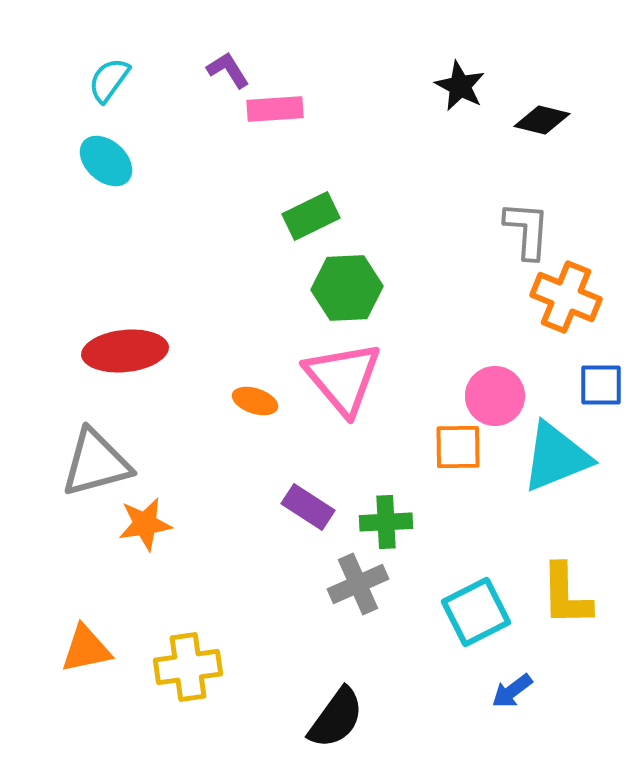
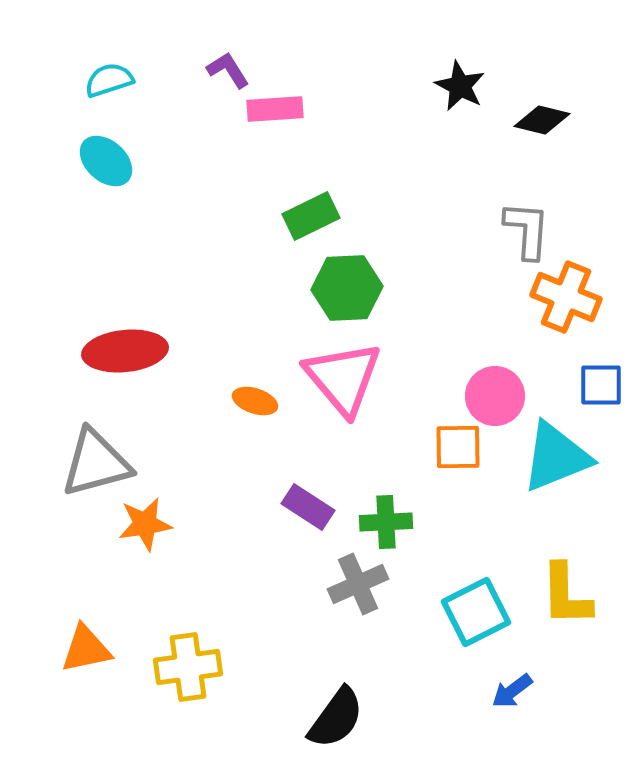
cyan semicircle: rotated 36 degrees clockwise
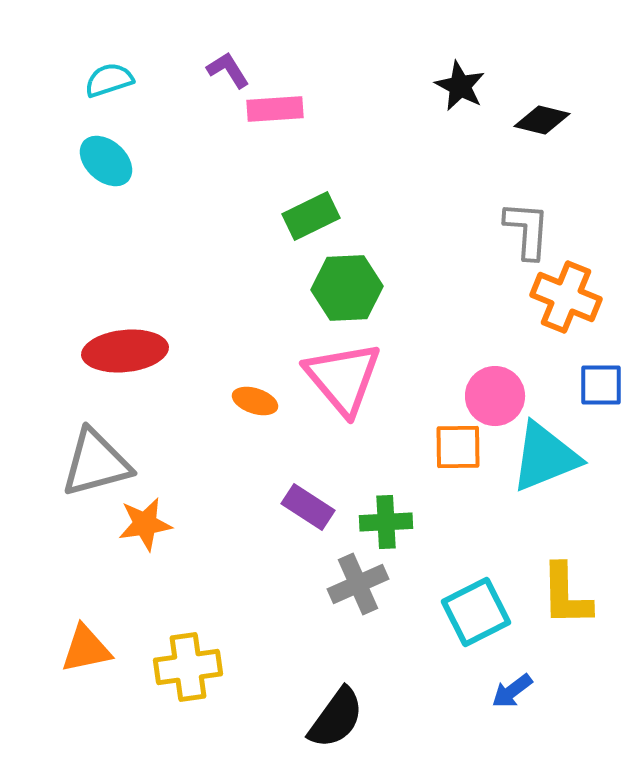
cyan triangle: moved 11 px left
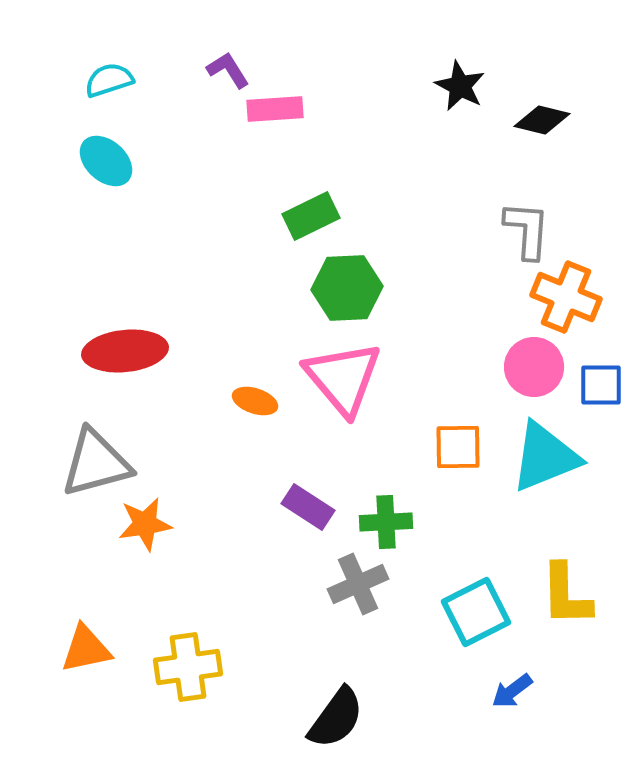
pink circle: moved 39 px right, 29 px up
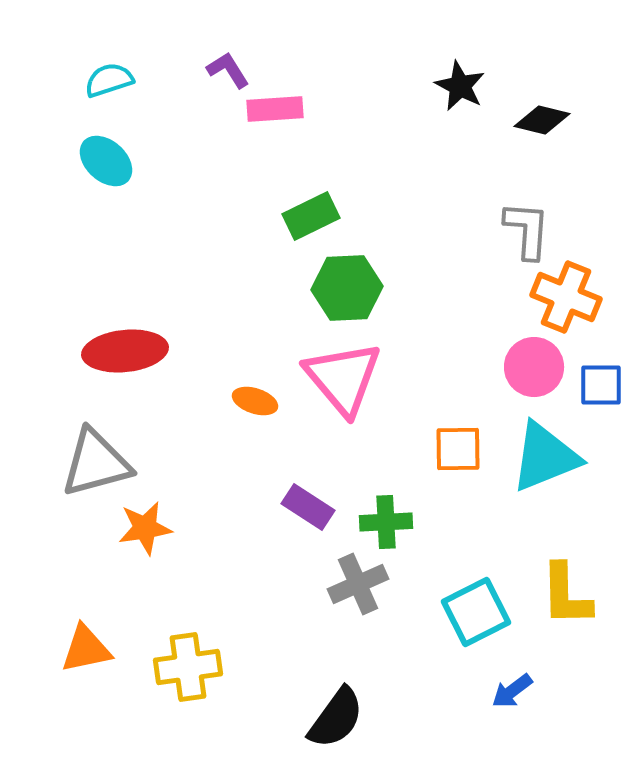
orange square: moved 2 px down
orange star: moved 4 px down
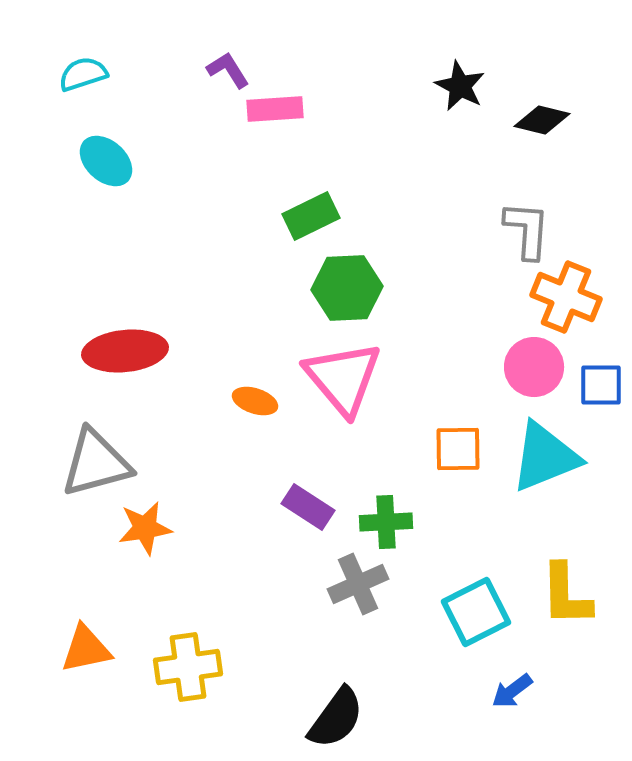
cyan semicircle: moved 26 px left, 6 px up
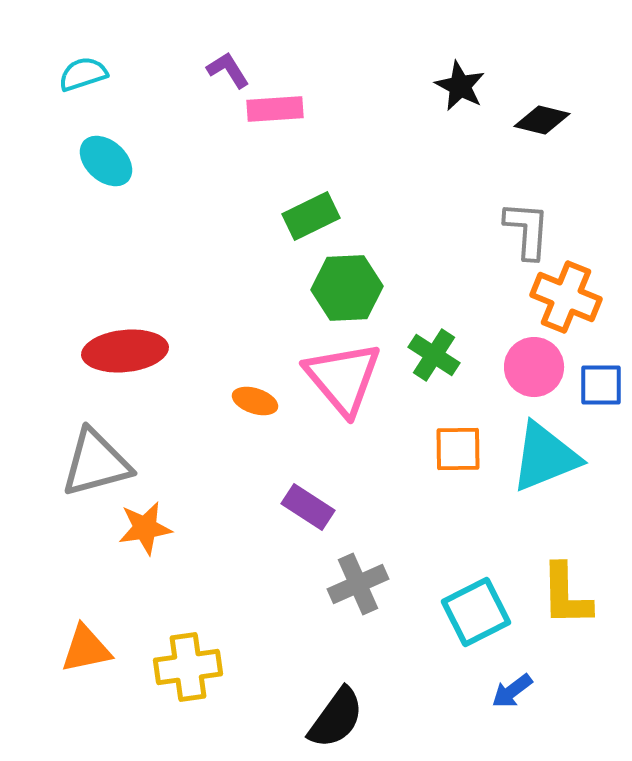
green cross: moved 48 px right, 167 px up; rotated 36 degrees clockwise
